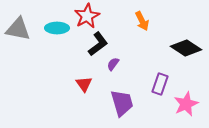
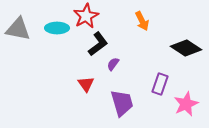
red star: moved 1 px left
red triangle: moved 2 px right
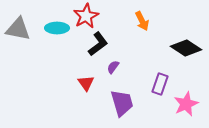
purple semicircle: moved 3 px down
red triangle: moved 1 px up
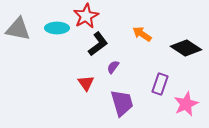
orange arrow: moved 13 px down; rotated 150 degrees clockwise
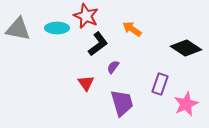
red star: rotated 20 degrees counterclockwise
orange arrow: moved 10 px left, 5 px up
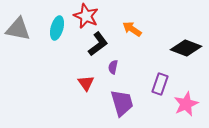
cyan ellipse: rotated 75 degrees counterclockwise
black diamond: rotated 12 degrees counterclockwise
purple semicircle: rotated 24 degrees counterclockwise
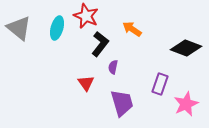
gray triangle: moved 1 px right, 1 px up; rotated 28 degrees clockwise
black L-shape: moved 2 px right; rotated 15 degrees counterclockwise
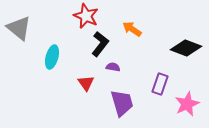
cyan ellipse: moved 5 px left, 29 px down
purple semicircle: rotated 88 degrees clockwise
pink star: moved 1 px right
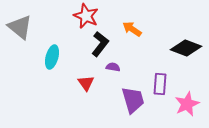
gray triangle: moved 1 px right, 1 px up
purple rectangle: rotated 15 degrees counterclockwise
purple trapezoid: moved 11 px right, 3 px up
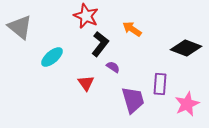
cyan ellipse: rotated 35 degrees clockwise
purple semicircle: rotated 24 degrees clockwise
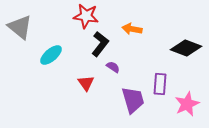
red star: rotated 15 degrees counterclockwise
orange arrow: rotated 24 degrees counterclockwise
cyan ellipse: moved 1 px left, 2 px up
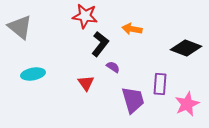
red star: moved 1 px left
cyan ellipse: moved 18 px left, 19 px down; rotated 30 degrees clockwise
